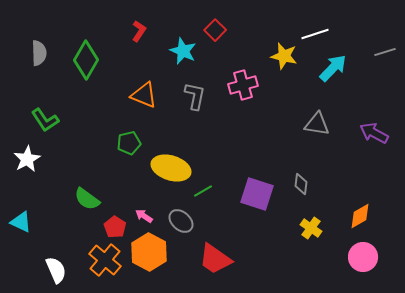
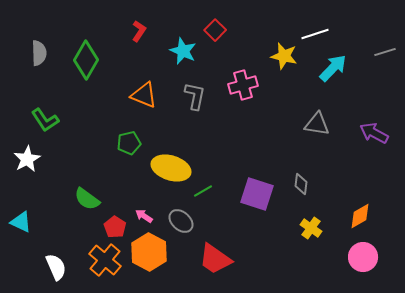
white semicircle: moved 3 px up
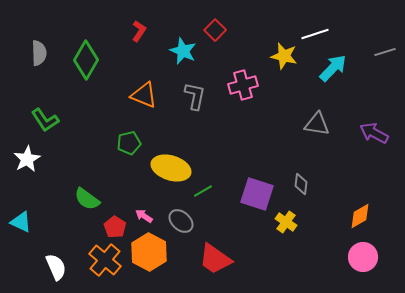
yellow cross: moved 25 px left, 6 px up
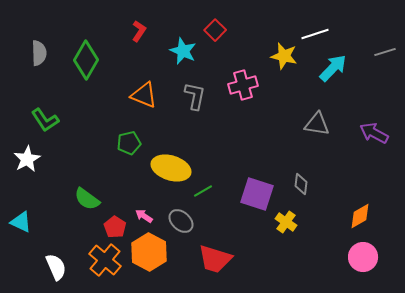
red trapezoid: rotated 18 degrees counterclockwise
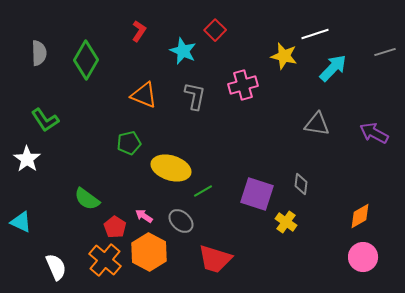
white star: rotated 8 degrees counterclockwise
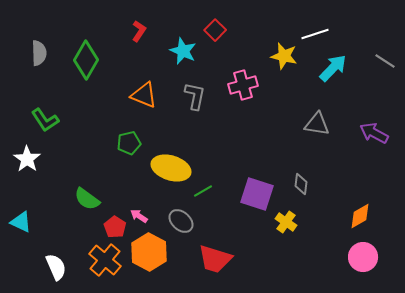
gray line: moved 9 px down; rotated 50 degrees clockwise
pink arrow: moved 5 px left
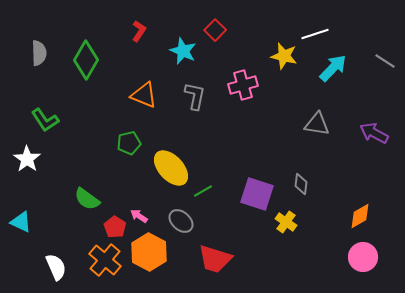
yellow ellipse: rotated 30 degrees clockwise
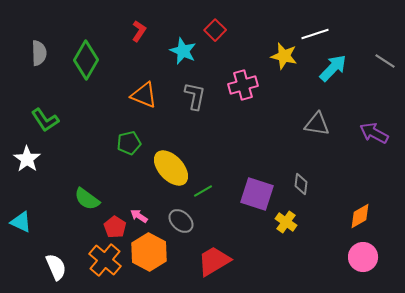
red trapezoid: moved 1 px left, 2 px down; rotated 132 degrees clockwise
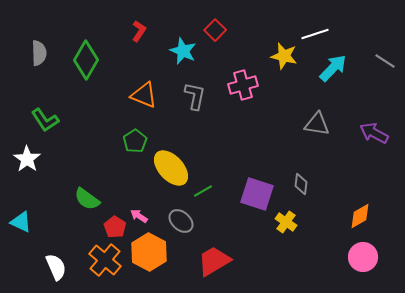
green pentagon: moved 6 px right, 2 px up; rotated 20 degrees counterclockwise
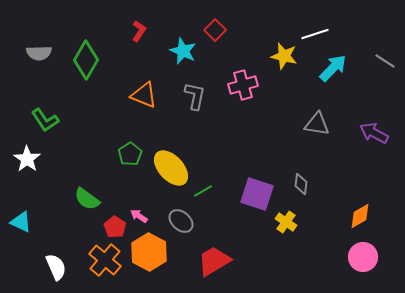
gray semicircle: rotated 90 degrees clockwise
green pentagon: moved 5 px left, 13 px down
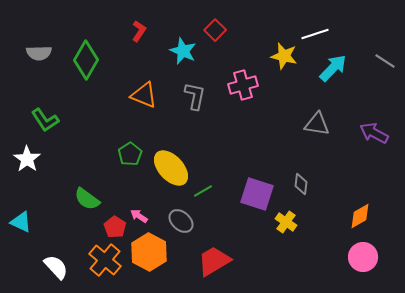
white semicircle: rotated 20 degrees counterclockwise
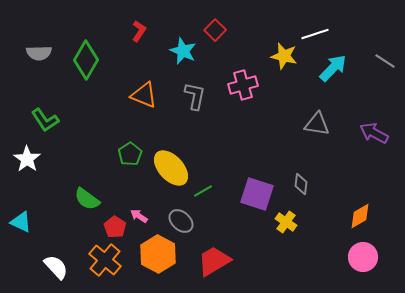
orange hexagon: moved 9 px right, 2 px down
